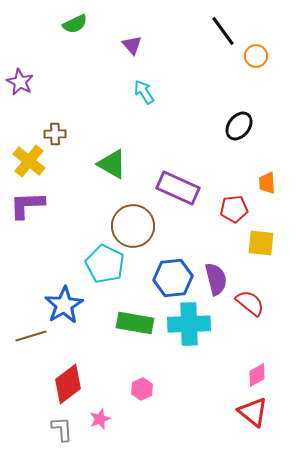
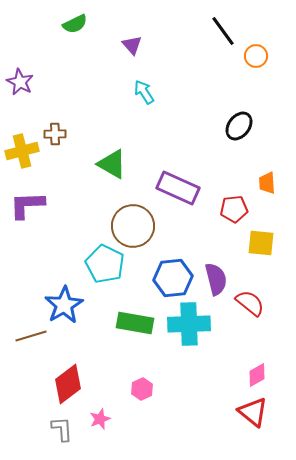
yellow cross: moved 7 px left, 10 px up; rotated 36 degrees clockwise
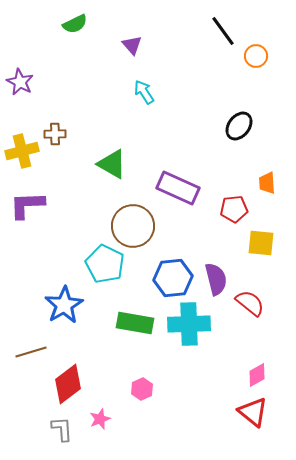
brown line: moved 16 px down
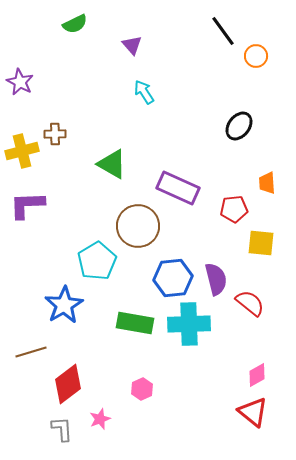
brown circle: moved 5 px right
cyan pentagon: moved 8 px left, 3 px up; rotated 15 degrees clockwise
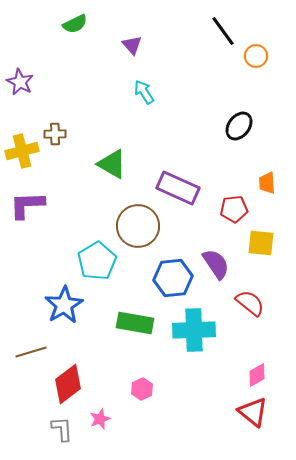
purple semicircle: moved 15 px up; rotated 20 degrees counterclockwise
cyan cross: moved 5 px right, 6 px down
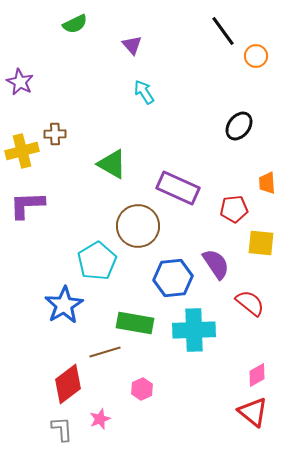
brown line: moved 74 px right
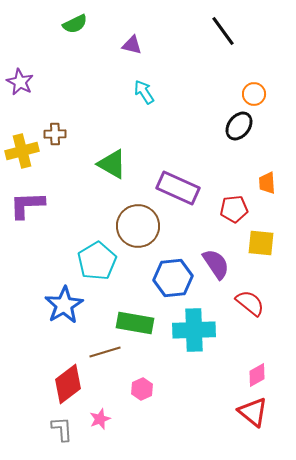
purple triangle: rotated 35 degrees counterclockwise
orange circle: moved 2 px left, 38 px down
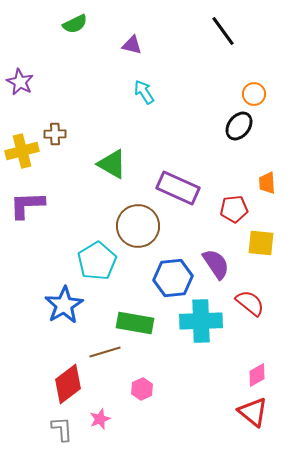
cyan cross: moved 7 px right, 9 px up
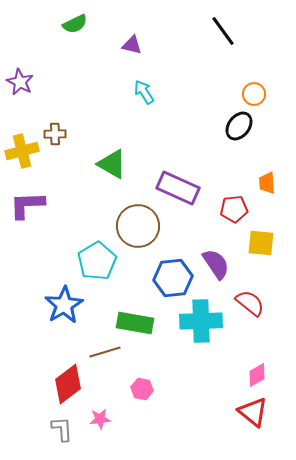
pink hexagon: rotated 25 degrees counterclockwise
pink star: rotated 15 degrees clockwise
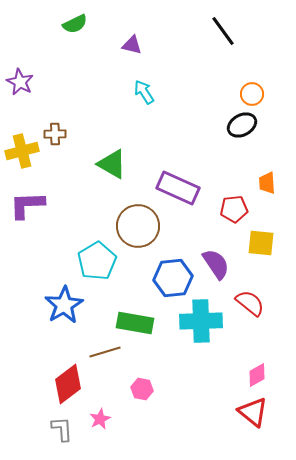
orange circle: moved 2 px left
black ellipse: moved 3 px right, 1 px up; rotated 24 degrees clockwise
pink star: rotated 20 degrees counterclockwise
